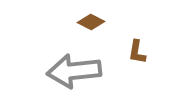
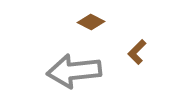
brown L-shape: rotated 35 degrees clockwise
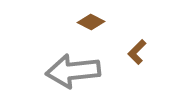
gray arrow: moved 1 px left
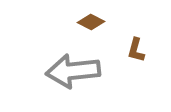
brown L-shape: moved 1 px left, 2 px up; rotated 30 degrees counterclockwise
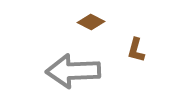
gray arrow: rotated 4 degrees clockwise
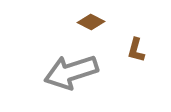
gray arrow: moved 2 px left, 1 px down; rotated 16 degrees counterclockwise
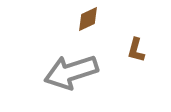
brown diamond: moved 3 px left, 3 px up; rotated 52 degrees counterclockwise
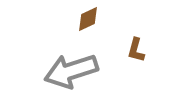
gray arrow: moved 1 px up
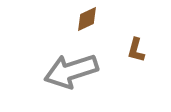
brown diamond: moved 1 px left
